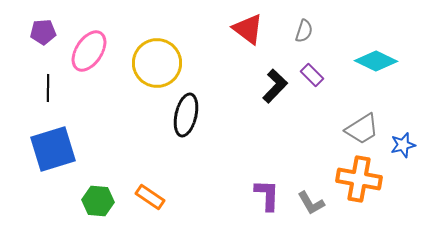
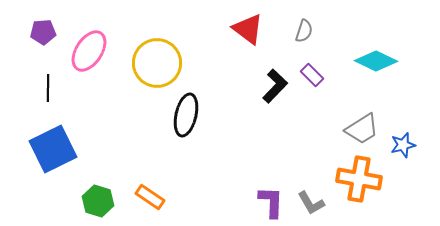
blue square: rotated 9 degrees counterclockwise
purple L-shape: moved 4 px right, 7 px down
green hexagon: rotated 12 degrees clockwise
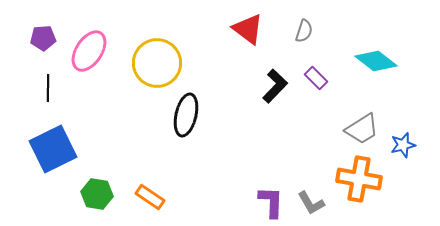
purple pentagon: moved 6 px down
cyan diamond: rotated 12 degrees clockwise
purple rectangle: moved 4 px right, 3 px down
green hexagon: moved 1 px left, 7 px up; rotated 8 degrees counterclockwise
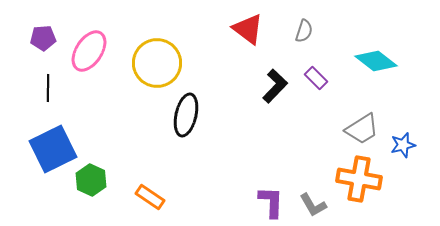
green hexagon: moved 6 px left, 14 px up; rotated 16 degrees clockwise
gray L-shape: moved 2 px right, 2 px down
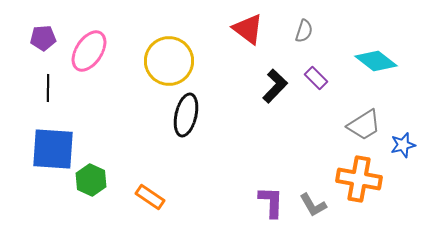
yellow circle: moved 12 px right, 2 px up
gray trapezoid: moved 2 px right, 4 px up
blue square: rotated 30 degrees clockwise
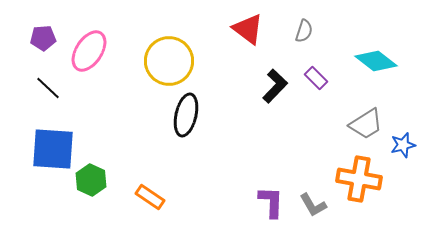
black line: rotated 48 degrees counterclockwise
gray trapezoid: moved 2 px right, 1 px up
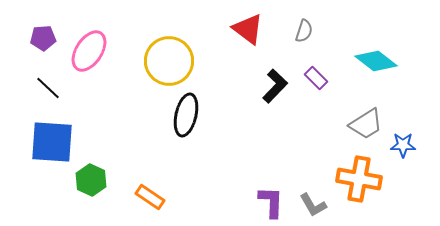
blue star: rotated 15 degrees clockwise
blue square: moved 1 px left, 7 px up
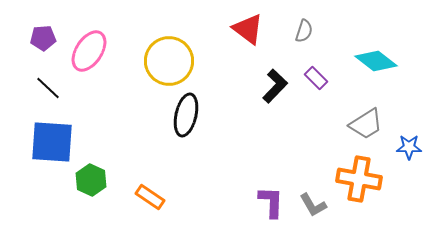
blue star: moved 6 px right, 2 px down
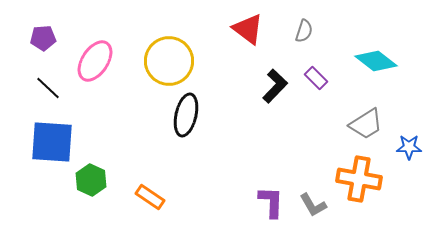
pink ellipse: moved 6 px right, 10 px down
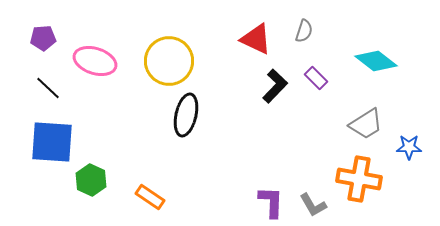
red triangle: moved 8 px right, 10 px down; rotated 12 degrees counterclockwise
pink ellipse: rotated 75 degrees clockwise
